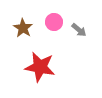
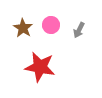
pink circle: moved 3 px left, 3 px down
gray arrow: rotated 77 degrees clockwise
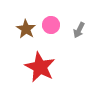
brown star: moved 3 px right, 1 px down
red star: rotated 16 degrees clockwise
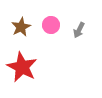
brown star: moved 5 px left, 2 px up; rotated 12 degrees clockwise
red star: moved 18 px left
